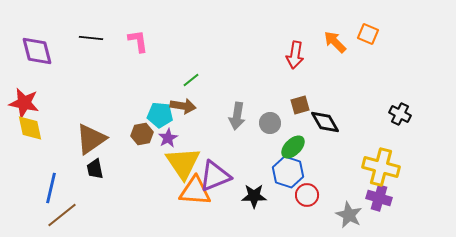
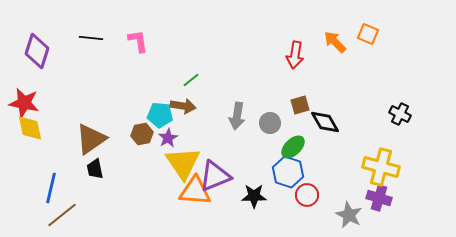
purple diamond: rotated 32 degrees clockwise
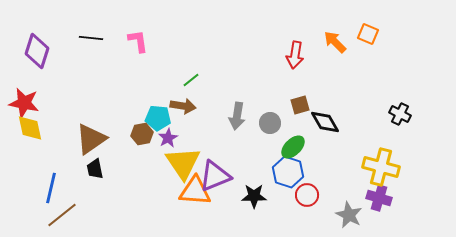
cyan pentagon: moved 2 px left, 3 px down
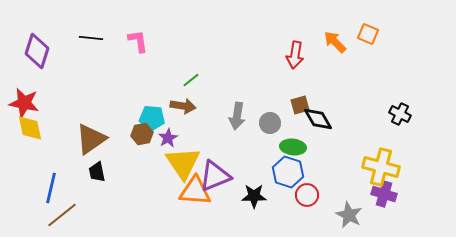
cyan pentagon: moved 6 px left
black diamond: moved 7 px left, 3 px up
green ellipse: rotated 50 degrees clockwise
black trapezoid: moved 2 px right, 3 px down
purple cross: moved 5 px right, 4 px up
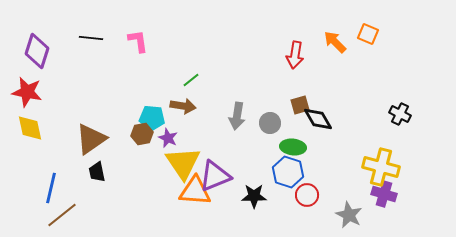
red star: moved 3 px right, 11 px up
purple star: rotated 18 degrees counterclockwise
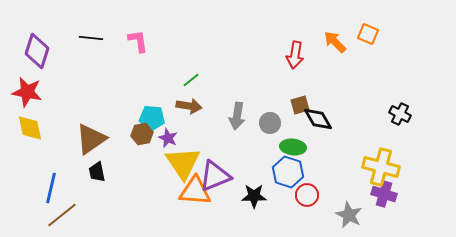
brown arrow: moved 6 px right
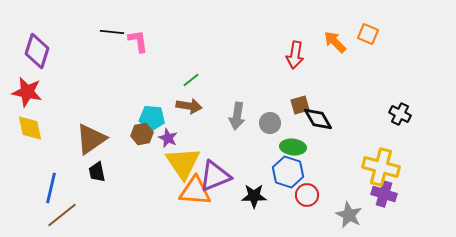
black line: moved 21 px right, 6 px up
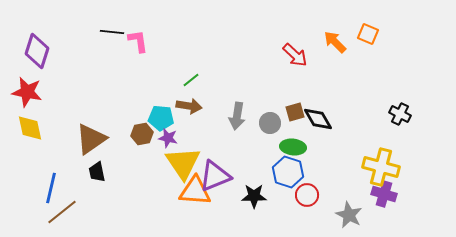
red arrow: rotated 56 degrees counterclockwise
brown square: moved 5 px left, 7 px down
cyan pentagon: moved 9 px right
purple star: rotated 12 degrees counterclockwise
brown line: moved 3 px up
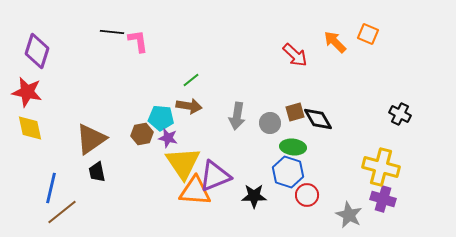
purple cross: moved 1 px left, 5 px down
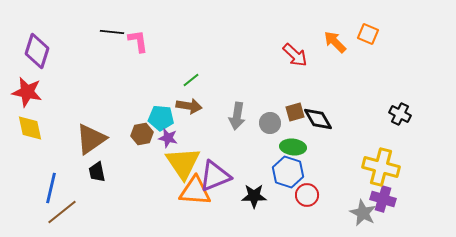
gray star: moved 14 px right, 2 px up
